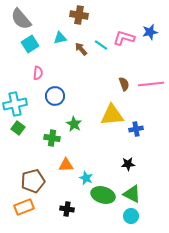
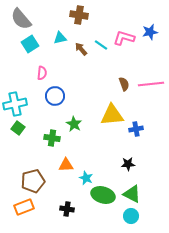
pink semicircle: moved 4 px right
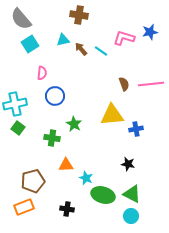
cyan triangle: moved 3 px right, 2 px down
cyan line: moved 6 px down
black star: rotated 16 degrees clockwise
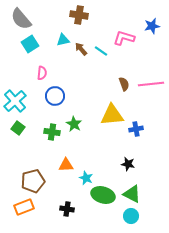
blue star: moved 2 px right, 6 px up
cyan cross: moved 3 px up; rotated 30 degrees counterclockwise
green cross: moved 6 px up
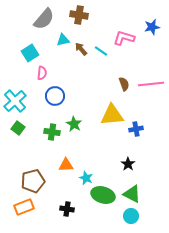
gray semicircle: moved 23 px right; rotated 100 degrees counterclockwise
blue star: moved 1 px down
cyan square: moved 9 px down
black star: rotated 24 degrees clockwise
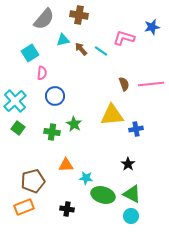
cyan star: rotated 16 degrees counterclockwise
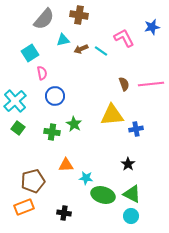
pink L-shape: rotated 45 degrees clockwise
brown arrow: rotated 72 degrees counterclockwise
pink semicircle: rotated 16 degrees counterclockwise
black cross: moved 3 px left, 4 px down
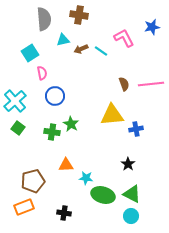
gray semicircle: rotated 45 degrees counterclockwise
green star: moved 3 px left
